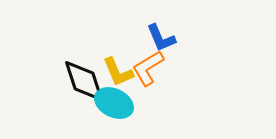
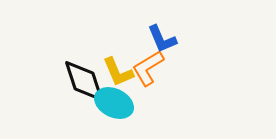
blue L-shape: moved 1 px right, 1 px down
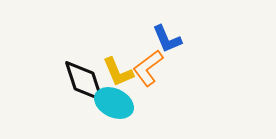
blue L-shape: moved 5 px right
orange L-shape: rotated 6 degrees counterclockwise
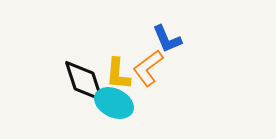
yellow L-shape: moved 2 px down; rotated 28 degrees clockwise
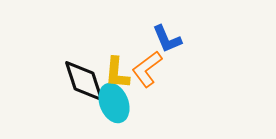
orange L-shape: moved 1 px left, 1 px down
yellow L-shape: moved 1 px left, 1 px up
cyan ellipse: rotated 42 degrees clockwise
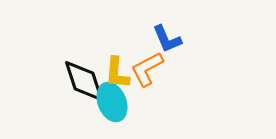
orange L-shape: rotated 9 degrees clockwise
cyan ellipse: moved 2 px left, 1 px up
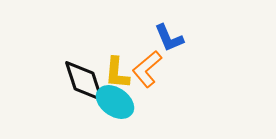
blue L-shape: moved 2 px right, 1 px up
orange L-shape: rotated 12 degrees counterclockwise
cyan ellipse: moved 3 px right; rotated 33 degrees counterclockwise
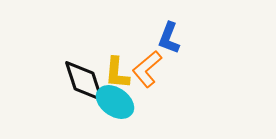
blue L-shape: rotated 44 degrees clockwise
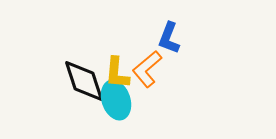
cyan ellipse: moved 1 px right, 2 px up; rotated 36 degrees clockwise
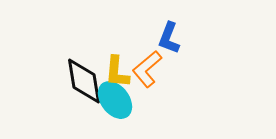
yellow L-shape: moved 1 px up
black diamond: rotated 9 degrees clockwise
cyan ellipse: moved 1 px left; rotated 18 degrees counterclockwise
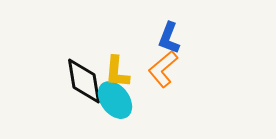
orange L-shape: moved 16 px right
